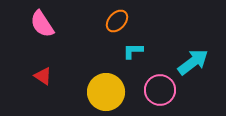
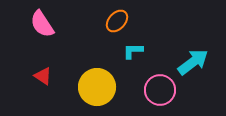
yellow circle: moved 9 px left, 5 px up
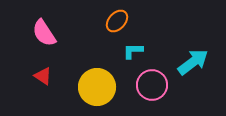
pink semicircle: moved 2 px right, 9 px down
pink circle: moved 8 px left, 5 px up
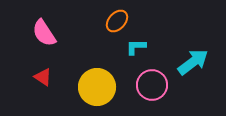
cyan L-shape: moved 3 px right, 4 px up
red triangle: moved 1 px down
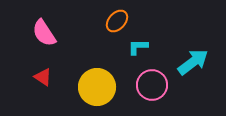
cyan L-shape: moved 2 px right
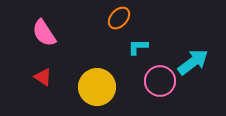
orange ellipse: moved 2 px right, 3 px up
pink circle: moved 8 px right, 4 px up
